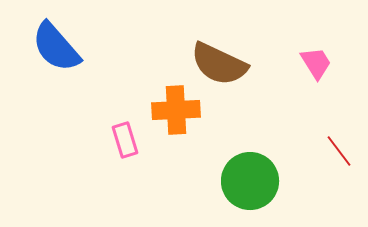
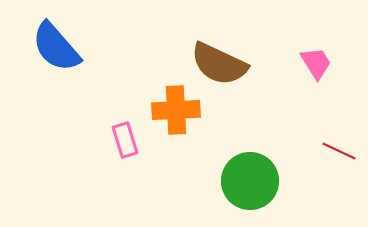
red line: rotated 28 degrees counterclockwise
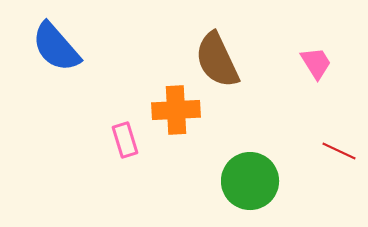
brown semicircle: moved 2 px left, 4 px up; rotated 40 degrees clockwise
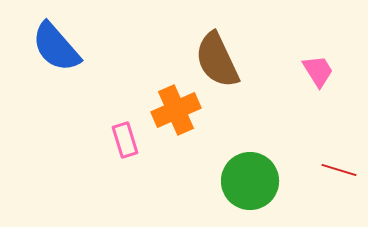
pink trapezoid: moved 2 px right, 8 px down
orange cross: rotated 21 degrees counterclockwise
red line: moved 19 px down; rotated 8 degrees counterclockwise
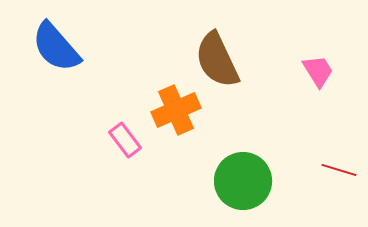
pink rectangle: rotated 20 degrees counterclockwise
green circle: moved 7 px left
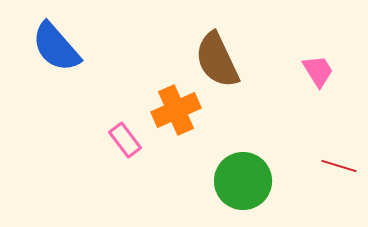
red line: moved 4 px up
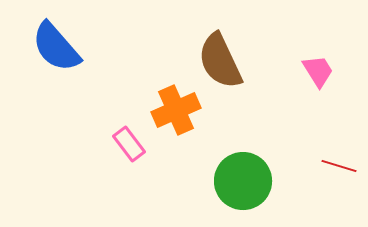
brown semicircle: moved 3 px right, 1 px down
pink rectangle: moved 4 px right, 4 px down
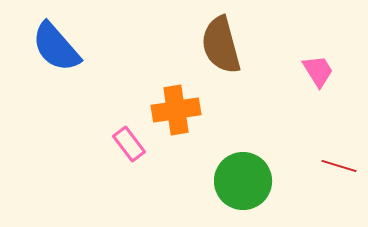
brown semicircle: moved 1 px right, 16 px up; rotated 10 degrees clockwise
orange cross: rotated 15 degrees clockwise
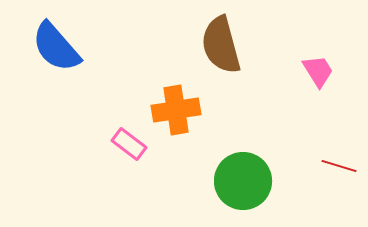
pink rectangle: rotated 16 degrees counterclockwise
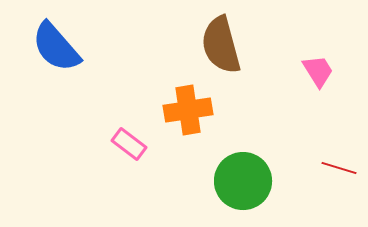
orange cross: moved 12 px right
red line: moved 2 px down
